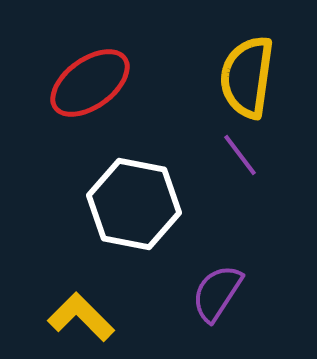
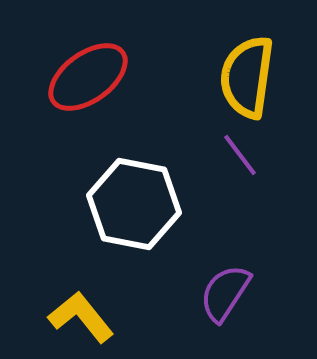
red ellipse: moved 2 px left, 6 px up
purple semicircle: moved 8 px right
yellow L-shape: rotated 6 degrees clockwise
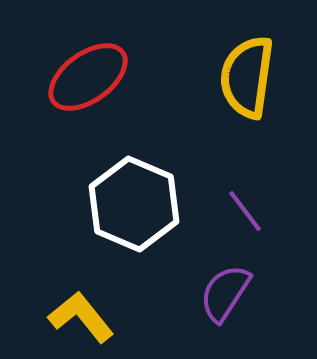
purple line: moved 5 px right, 56 px down
white hexagon: rotated 12 degrees clockwise
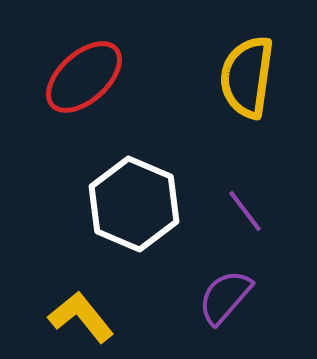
red ellipse: moved 4 px left; rotated 6 degrees counterclockwise
purple semicircle: moved 4 px down; rotated 8 degrees clockwise
